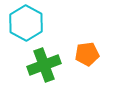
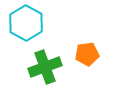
green cross: moved 1 px right, 2 px down
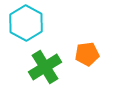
green cross: rotated 12 degrees counterclockwise
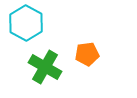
green cross: rotated 28 degrees counterclockwise
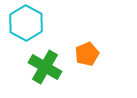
orange pentagon: rotated 15 degrees counterclockwise
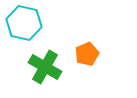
cyan hexagon: moved 2 px left; rotated 16 degrees counterclockwise
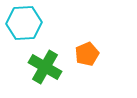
cyan hexagon: rotated 16 degrees counterclockwise
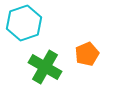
cyan hexagon: rotated 16 degrees counterclockwise
